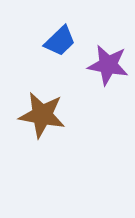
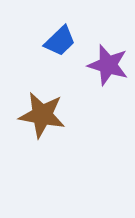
purple star: rotated 6 degrees clockwise
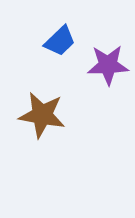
purple star: rotated 18 degrees counterclockwise
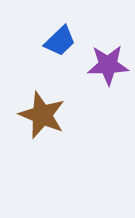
brown star: rotated 12 degrees clockwise
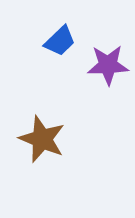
brown star: moved 24 px down
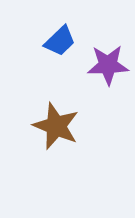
brown star: moved 14 px right, 13 px up
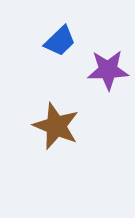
purple star: moved 5 px down
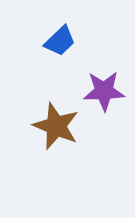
purple star: moved 4 px left, 21 px down
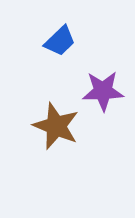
purple star: moved 1 px left
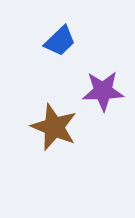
brown star: moved 2 px left, 1 px down
